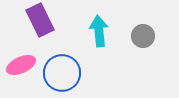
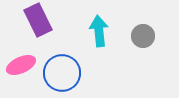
purple rectangle: moved 2 px left
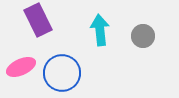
cyan arrow: moved 1 px right, 1 px up
pink ellipse: moved 2 px down
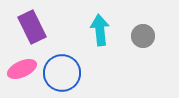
purple rectangle: moved 6 px left, 7 px down
pink ellipse: moved 1 px right, 2 px down
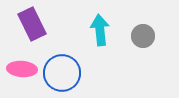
purple rectangle: moved 3 px up
pink ellipse: rotated 28 degrees clockwise
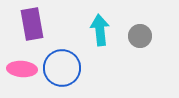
purple rectangle: rotated 16 degrees clockwise
gray circle: moved 3 px left
blue circle: moved 5 px up
